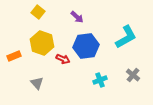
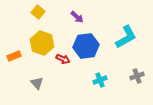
gray cross: moved 4 px right, 1 px down; rotated 32 degrees clockwise
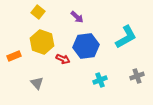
yellow hexagon: moved 1 px up
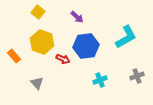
orange rectangle: rotated 72 degrees clockwise
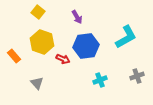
purple arrow: rotated 16 degrees clockwise
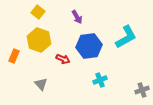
yellow hexagon: moved 3 px left, 2 px up
blue hexagon: moved 3 px right
orange rectangle: rotated 64 degrees clockwise
gray cross: moved 5 px right, 14 px down
gray triangle: moved 4 px right, 1 px down
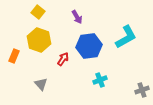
red arrow: rotated 80 degrees counterclockwise
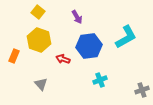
red arrow: rotated 104 degrees counterclockwise
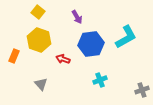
blue hexagon: moved 2 px right, 2 px up
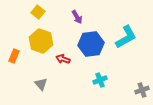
yellow hexagon: moved 2 px right, 1 px down
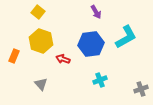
purple arrow: moved 19 px right, 5 px up
gray cross: moved 1 px left, 1 px up
